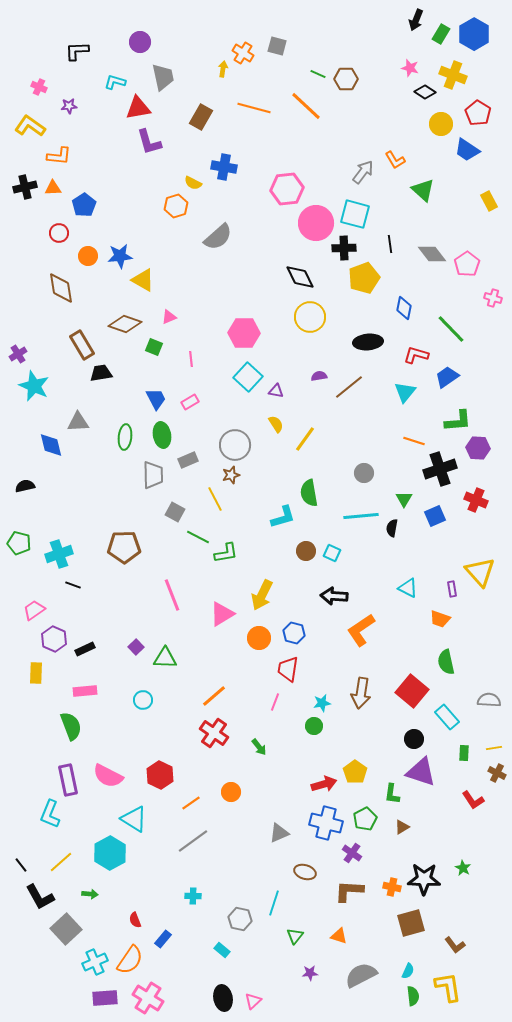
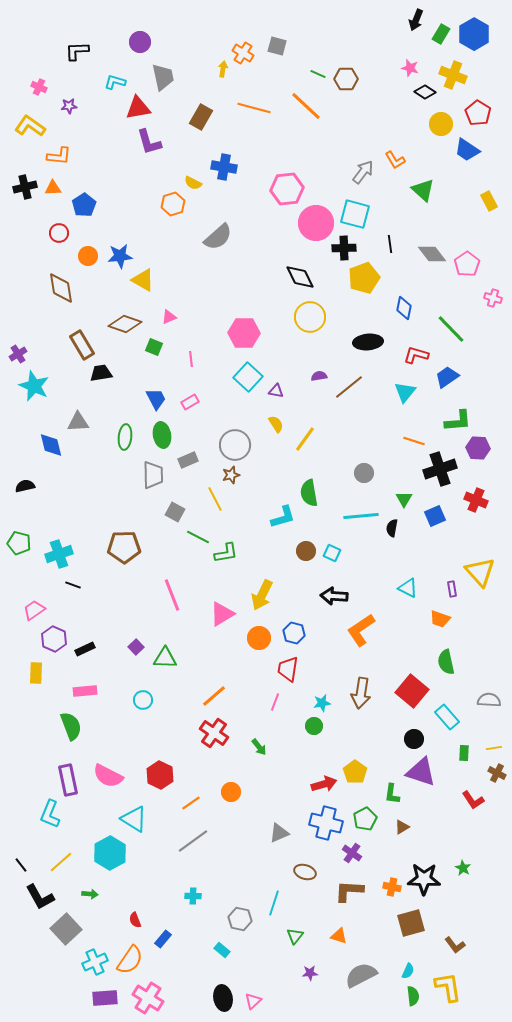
orange hexagon at (176, 206): moved 3 px left, 2 px up
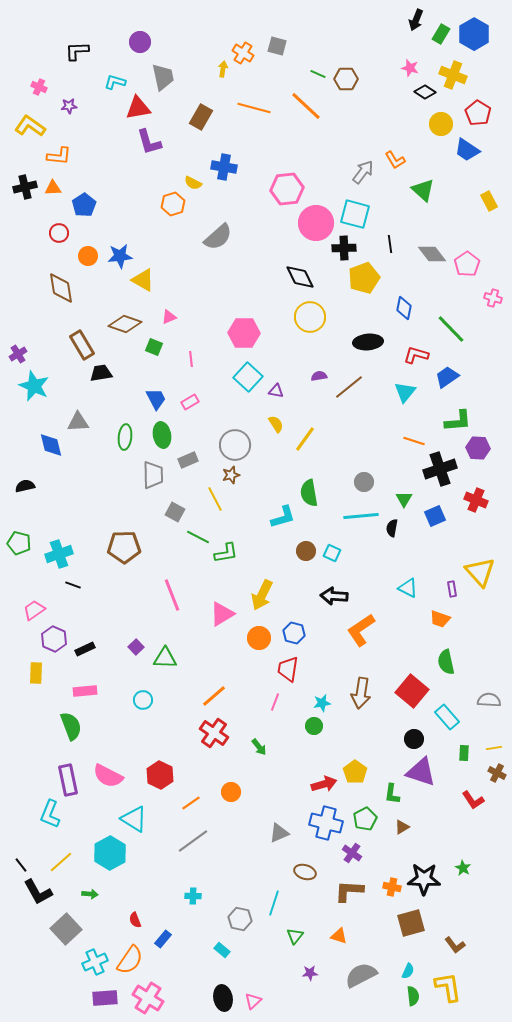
gray circle at (364, 473): moved 9 px down
black L-shape at (40, 897): moved 2 px left, 5 px up
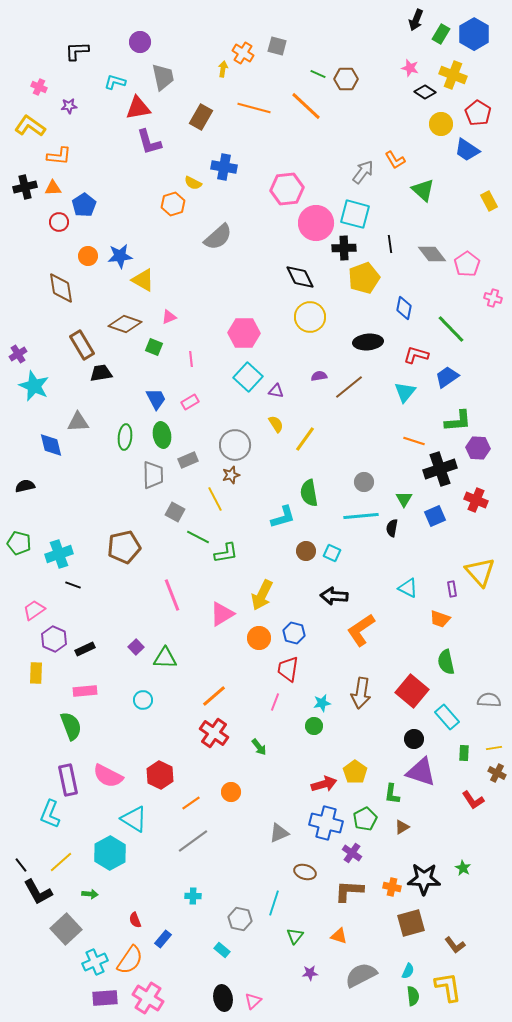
red circle at (59, 233): moved 11 px up
brown pentagon at (124, 547): rotated 12 degrees counterclockwise
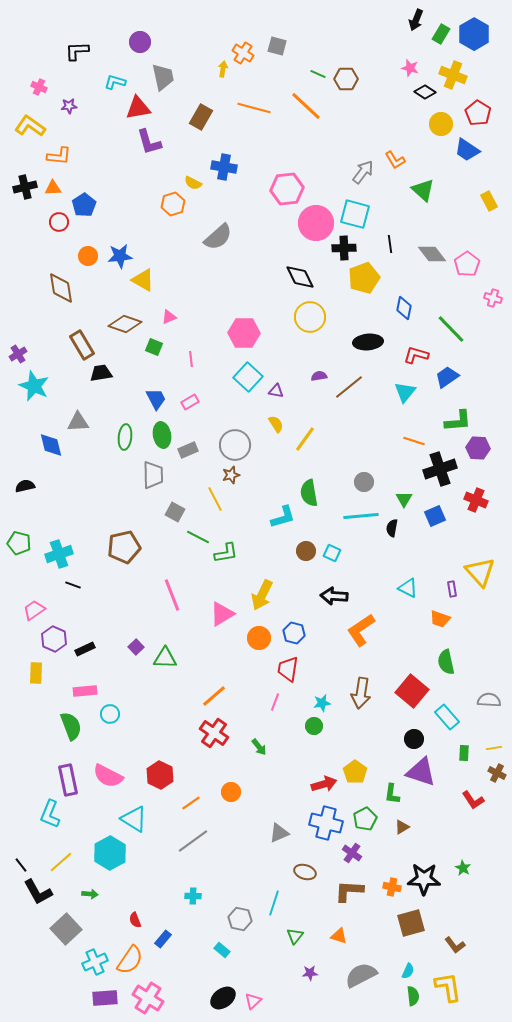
gray rectangle at (188, 460): moved 10 px up
cyan circle at (143, 700): moved 33 px left, 14 px down
black ellipse at (223, 998): rotated 65 degrees clockwise
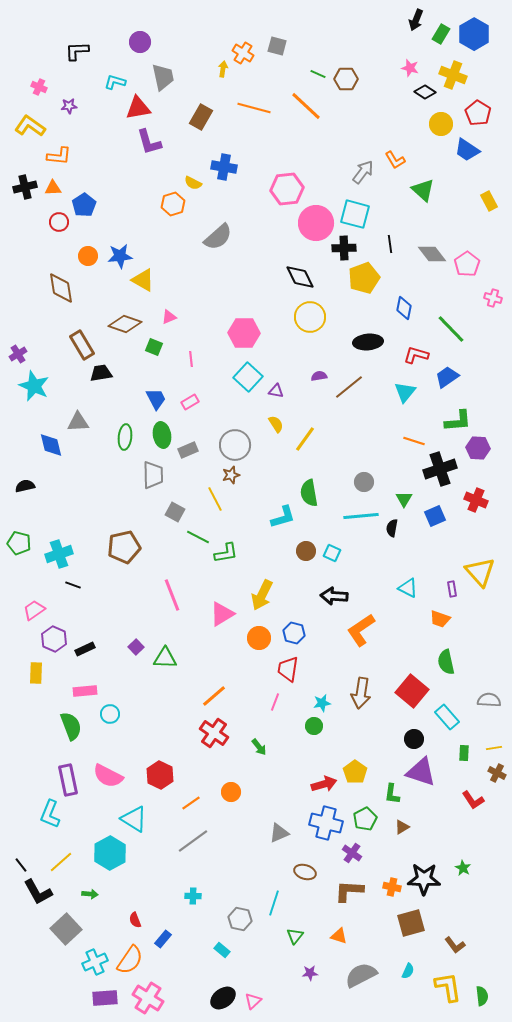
green semicircle at (413, 996): moved 69 px right
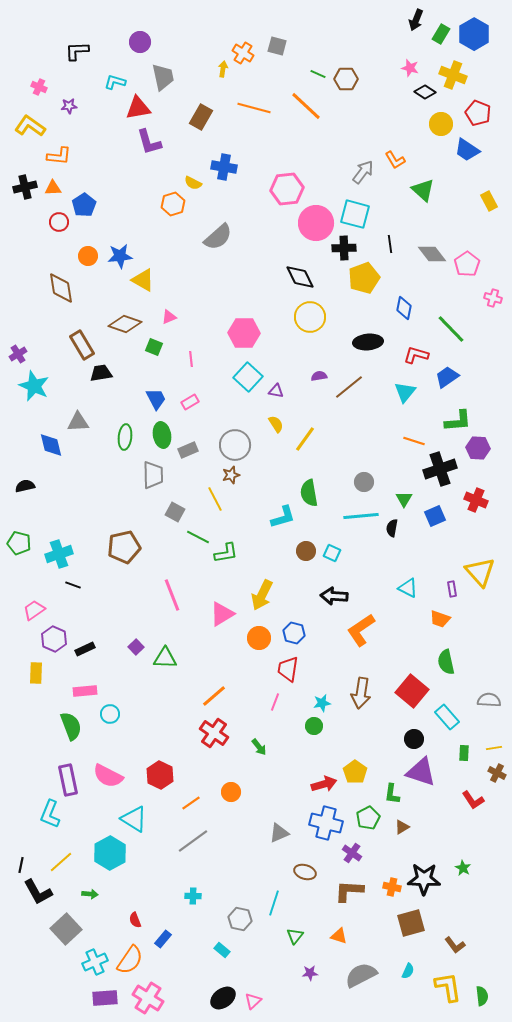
red pentagon at (478, 113): rotated 10 degrees counterclockwise
green pentagon at (365, 819): moved 3 px right, 1 px up
black line at (21, 865): rotated 49 degrees clockwise
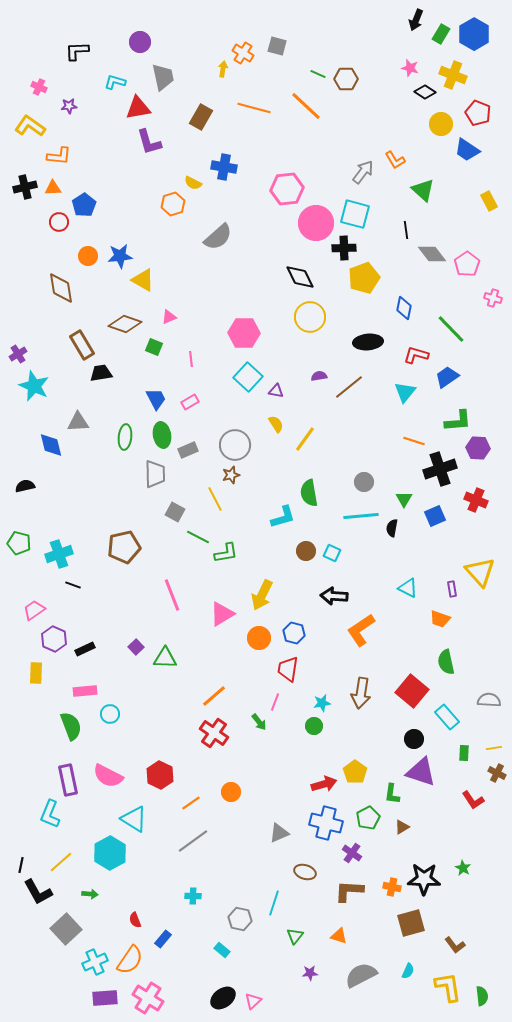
black line at (390, 244): moved 16 px right, 14 px up
gray trapezoid at (153, 475): moved 2 px right, 1 px up
green arrow at (259, 747): moved 25 px up
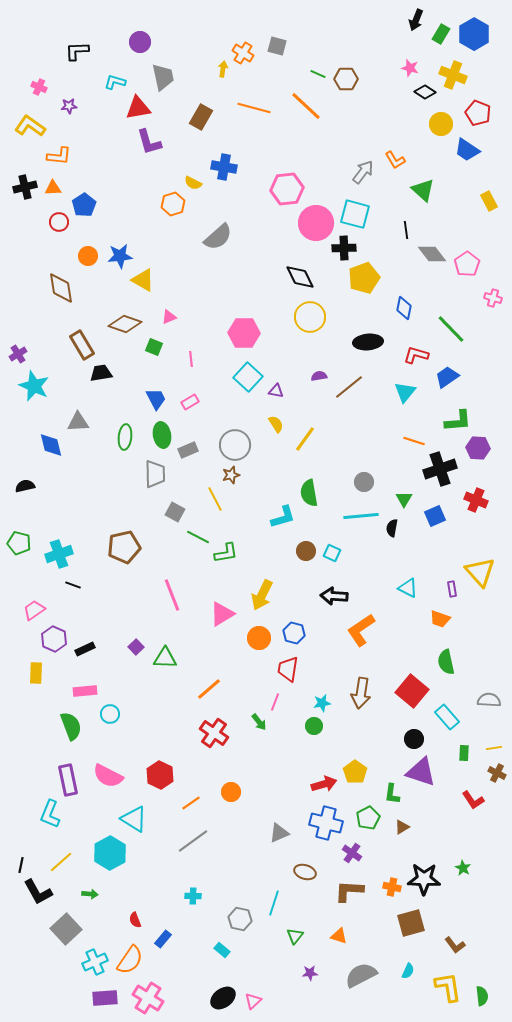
orange line at (214, 696): moved 5 px left, 7 px up
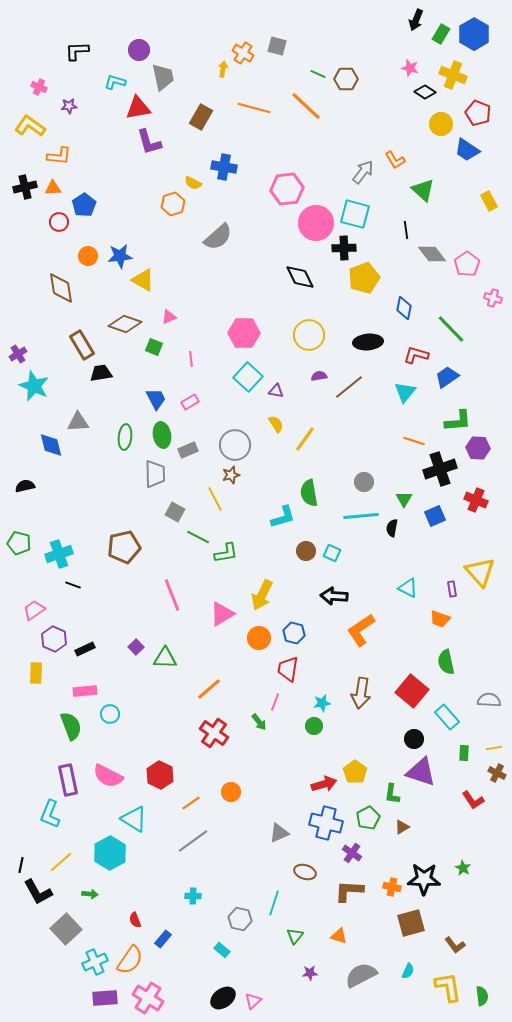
purple circle at (140, 42): moved 1 px left, 8 px down
yellow circle at (310, 317): moved 1 px left, 18 px down
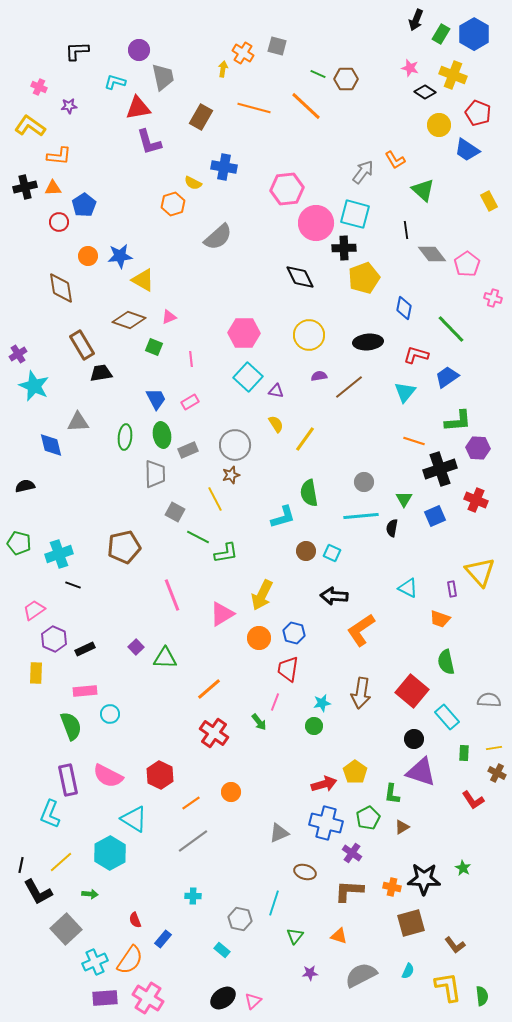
yellow circle at (441, 124): moved 2 px left, 1 px down
brown diamond at (125, 324): moved 4 px right, 4 px up
